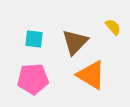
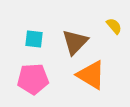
yellow semicircle: moved 1 px right, 1 px up
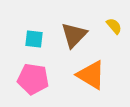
brown triangle: moved 1 px left, 7 px up
pink pentagon: rotated 12 degrees clockwise
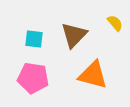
yellow semicircle: moved 1 px right, 3 px up
orange triangle: moved 2 px right; rotated 16 degrees counterclockwise
pink pentagon: moved 1 px up
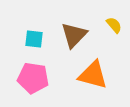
yellow semicircle: moved 1 px left, 2 px down
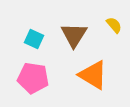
brown triangle: rotated 12 degrees counterclockwise
cyan square: rotated 18 degrees clockwise
orange triangle: rotated 16 degrees clockwise
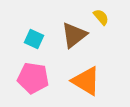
yellow semicircle: moved 13 px left, 8 px up
brown triangle: rotated 20 degrees clockwise
orange triangle: moved 7 px left, 6 px down
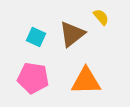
brown triangle: moved 2 px left, 1 px up
cyan square: moved 2 px right, 2 px up
orange triangle: rotated 32 degrees counterclockwise
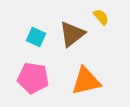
orange triangle: rotated 12 degrees counterclockwise
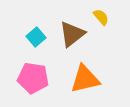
cyan square: rotated 24 degrees clockwise
orange triangle: moved 1 px left, 2 px up
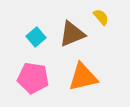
brown triangle: rotated 16 degrees clockwise
orange triangle: moved 2 px left, 2 px up
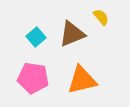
orange triangle: moved 1 px left, 3 px down
